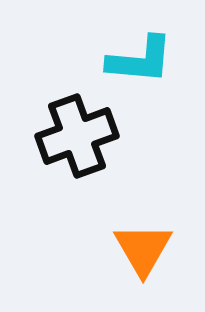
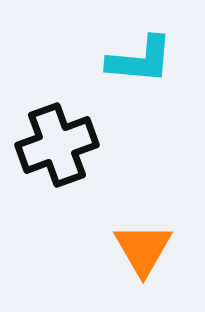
black cross: moved 20 px left, 9 px down
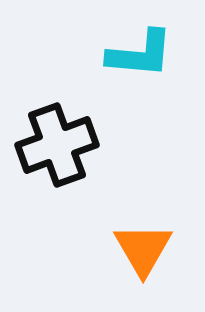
cyan L-shape: moved 6 px up
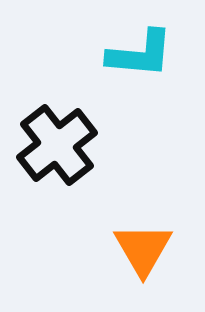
black cross: rotated 18 degrees counterclockwise
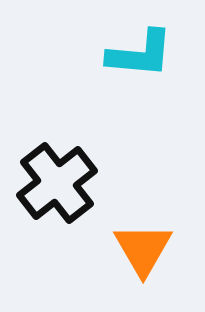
black cross: moved 38 px down
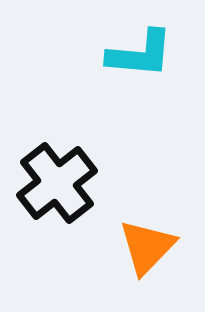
orange triangle: moved 4 px right, 2 px up; rotated 14 degrees clockwise
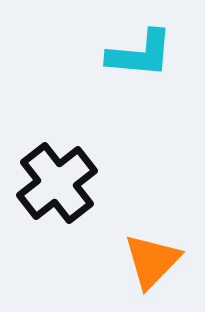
orange triangle: moved 5 px right, 14 px down
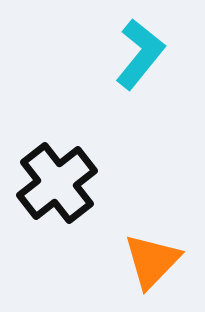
cyan L-shape: rotated 56 degrees counterclockwise
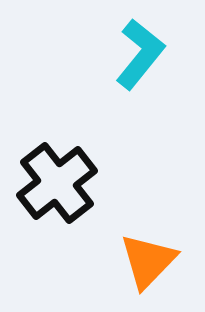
orange triangle: moved 4 px left
